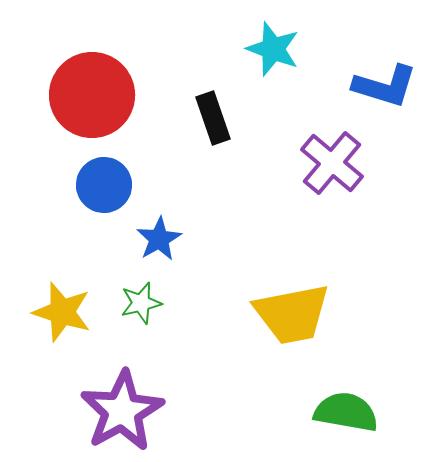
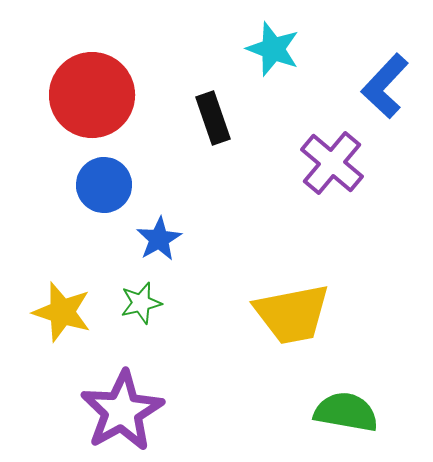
blue L-shape: rotated 116 degrees clockwise
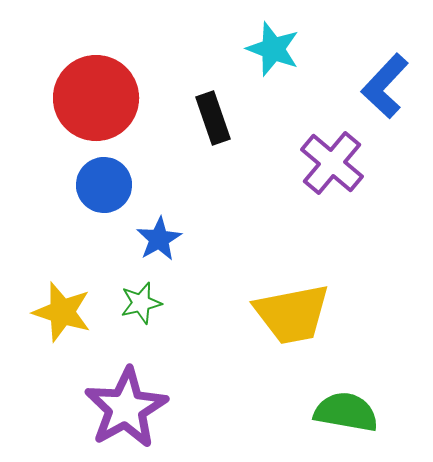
red circle: moved 4 px right, 3 px down
purple star: moved 4 px right, 3 px up
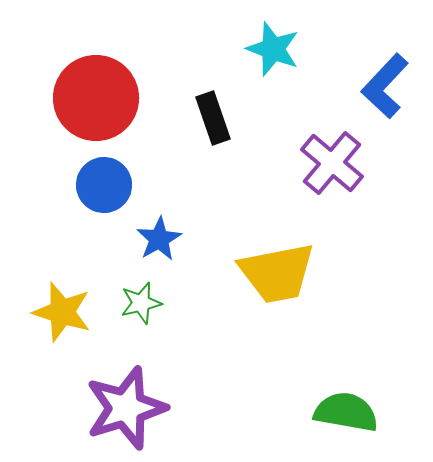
yellow trapezoid: moved 15 px left, 41 px up
purple star: rotated 12 degrees clockwise
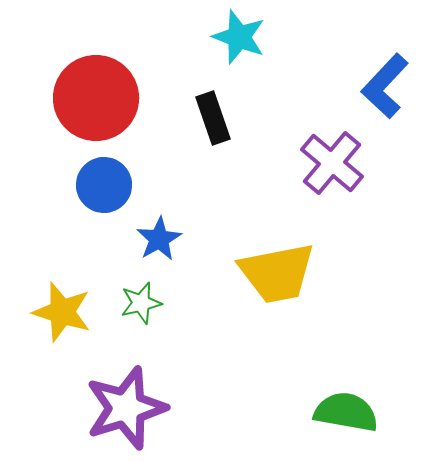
cyan star: moved 34 px left, 12 px up
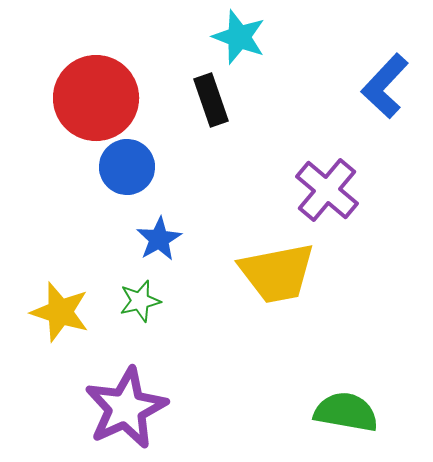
black rectangle: moved 2 px left, 18 px up
purple cross: moved 5 px left, 27 px down
blue circle: moved 23 px right, 18 px up
green star: moved 1 px left, 2 px up
yellow star: moved 2 px left
purple star: rotated 8 degrees counterclockwise
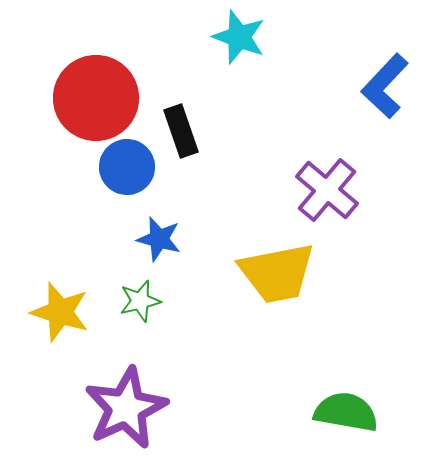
black rectangle: moved 30 px left, 31 px down
blue star: rotated 27 degrees counterclockwise
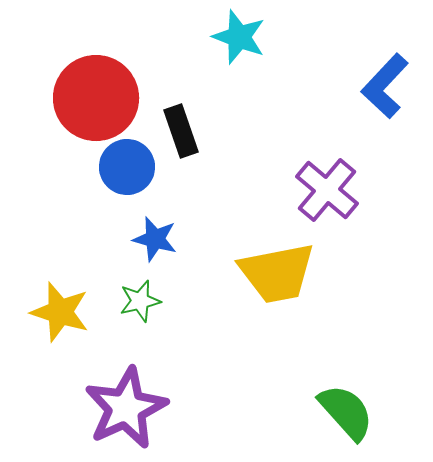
blue star: moved 4 px left
green semicircle: rotated 38 degrees clockwise
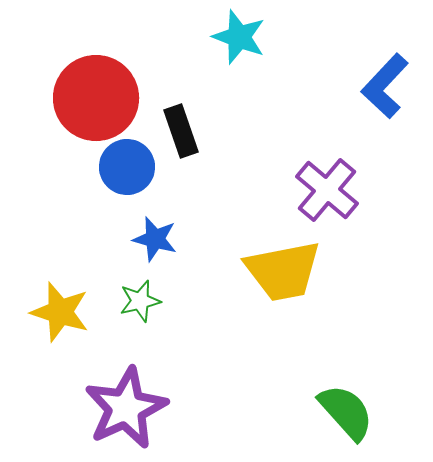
yellow trapezoid: moved 6 px right, 2 px up
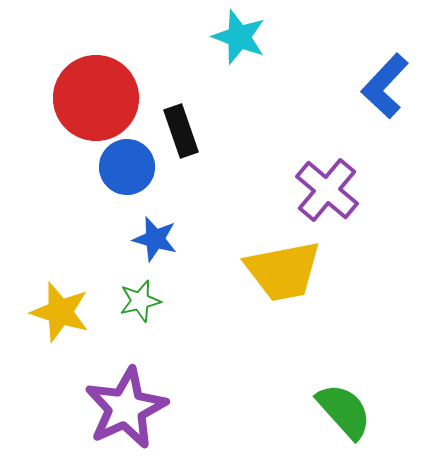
green semicircle: moved 2 px left, 1 px up
